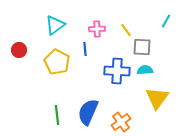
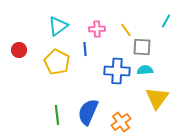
cyan triangle: moved 3 px right, 1 px down
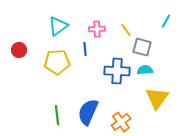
gray square: rotated 12 degrees clockwise
yellow pentagon: rotated 30 degrees counterclockwise
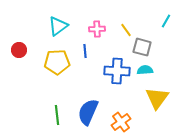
blue line: moved 2 px down
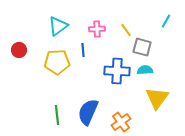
blue line: moved 2 px left, 1 px up
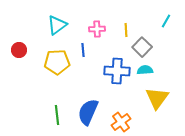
cyan triangle: moved 1 px left, 1 px up
yellow line: rotated 32 degrees clockwise
gray square: rotated 30 degrees clockwise
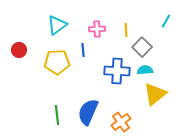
yellow triangle: moved 2 px left, 4 px up; rotated 15 degrees clockwise
